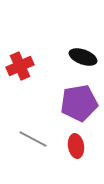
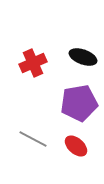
red cross: moved 13 px right, 3 px up
red ellipse: rotated 40 degrees counterclockwise
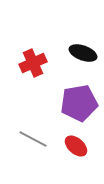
black ellipse: moved 4 px up
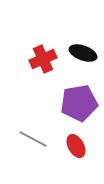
red cross: moved 10 px right, 4 px up
red ellipse: rotated 20 degrees clockwise
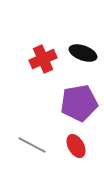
gray line: moved 1 px left, 6 px down
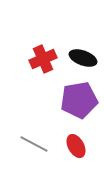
black ellipse: moved 5 px down
purple pentagon: moved 3 px up
gray line: moved 2 px right, 1 px up
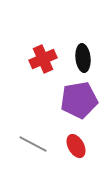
black ellipse: rotated 64 degrees clockwise
gray line: moved 1 px left
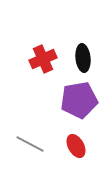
gray line: moved 3 px left
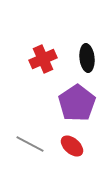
black ellipse: moved 4 px right
purple pentagon: moved 2 px left, 3 px down; rotated 24 degrees counterclockwise
red ellipse: moved 4 px left; rotated 20 degrees counterclockwise
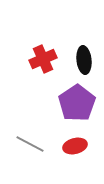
black ellipse: moved 3 px left, 2 px down
red ellipse: moved 3 px right; rotated 55 degrees counterclockwise
